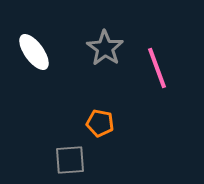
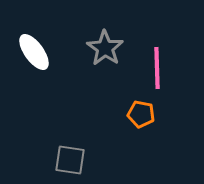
pink line: rotated 18 degrees clockwise
orange pentagon: moved 41 px right, 9 px up
gray square: rotated 12 degrees clockwise
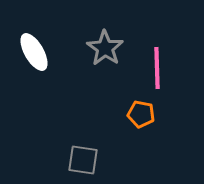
white ellipse: rotated 6 degrees clockwise
gray square: moved 13 px right
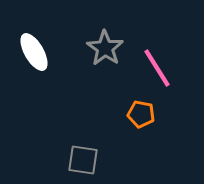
pink line: rotated 30 degrees counterclockwise
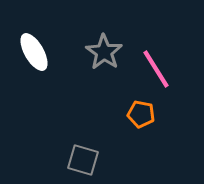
gray star: moved 1 px left, 4 px down
pink line: moved 1 px left, 1 px down
gray square: rotated 8 degrees clockwise
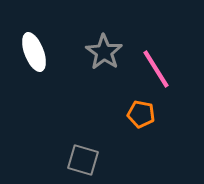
white ellipse: rotated 9 degrees clockwise
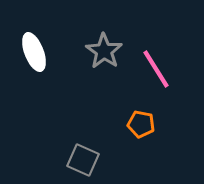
gray star: moved 1 px up
orange pentagon: moved 10 px down
gray square: rotated 8 degrees clockwise
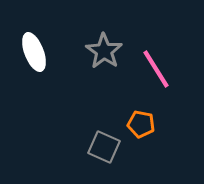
gray square: moved 21 px right, 13 px up
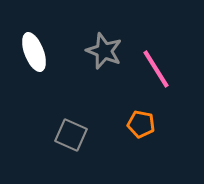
gray star: rotated 12 degrees counterclockwise
gray square: moved 33 px left, 12 px up
